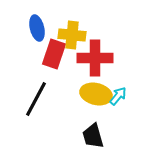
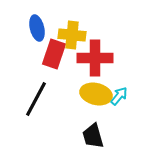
cyan arrow: moved 1 px right
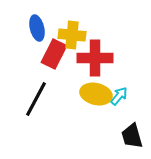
red rectangle: rotated 8 degrees clockwise
black trapezoid: moved 39 px right
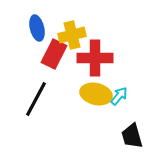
yellow cross: rotated 20 degrees counterclockwise
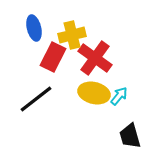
blue ellipse: moved 3 px left
red rectangle: moved 1 px left, 3 px down
red cross: rotated 36 degrees clockwise
yellow ellipse: moved 2 px left, 1 px up
black line: rotated 24 degrees clockwise
black trapezoid: moved 2 px left
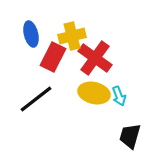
blue ellipse: moved 3 px left, 6 px down
yellow cross: moved 1 px down
cyan arrow: rotated 120 degrees clockwise
black trapezoid: rotated 32 degrees clockwise
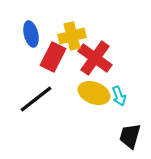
yellow ellipse: rotated 8 degrees clockwise
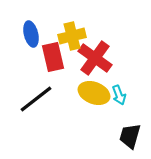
red rectangle: rotated 40 degrees counterclockwise
cyan arrow: moved 1 px up
